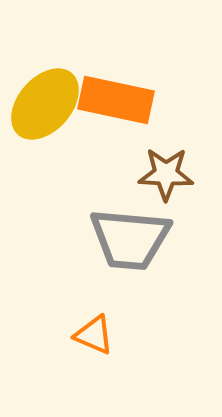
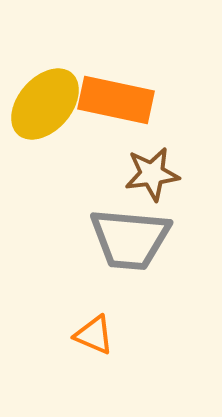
brown star: moved 14 px left; rotated 10 degrees counterclockwise
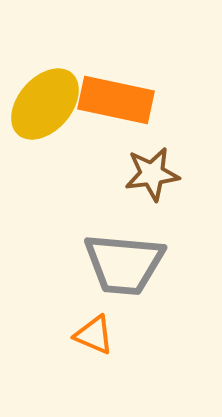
gray trapezoid: moved 6 px left, 25 px down
